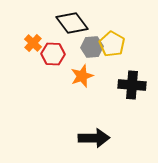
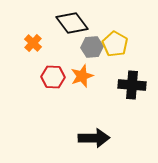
yellow pentagon: moved 3 px right
red hexagon: moved 23 px down
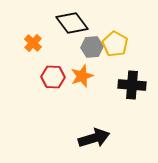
black arrow: rotated 16 degrees counterclockwise
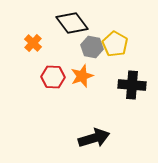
gray hexagon: rotated 15 degrees clockwise
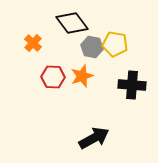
yellow pentagon: rotated 20 degrees counterclockwise
black arrow: rotated 12 degrees counterclockwise
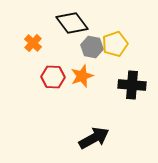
yellow pentagon: rotated 30 degrees counterclockwise
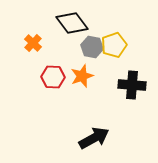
yellow pentagon: moved 1 px left, 1 px down
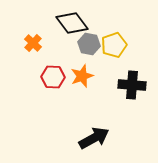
gray hexagon: moved 3 px left, 3 px up
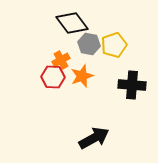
orange cross: moved 28 px right, 17 px down; rotated 18 degrees clockwise
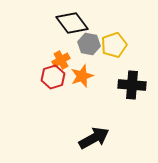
red hexagon: rotated 20 degrees counterclockwise
